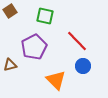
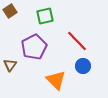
green square: rotated 24 degrees counterclockwise
brown triangle: rotated 40 degrees counterclockwise
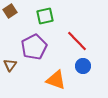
orange triangle: rotated 25 degrees counterclockwise
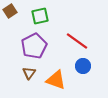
green square: moved 5 px left
red line: rotated 10 degrees counterclockwise
purple pentagon: moved 1 px up
brown triangle: moved 19 px right, 8 px down
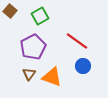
brown square: rotated 16 degrees counterclockwise
green square: rotated 18 degrees counterclockwise
purple pentagon: moved 1 px left, 1 px down
brown triangle: moved 1 px down
orange triangle: moved 4 px left, 3 px up
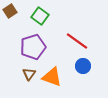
brown square: rotated 16 degrees clockwise
green square: rotated 24 degrees counterclockwise
purple pentagon: rotated 10 degrees clockwise
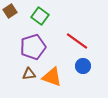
brown triangle: rotated 48 degrees clockwise
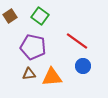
brown square: moved 5 px down
purple pentagon: rotated 30 degrees clockwise
orange triangle: rotated 25 degrees counterclockwise
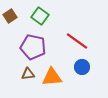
blue circle: moved 1 px left, 1 px down
brown triangle: moved 1 px left
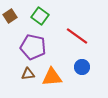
red line: moved 5 px up
